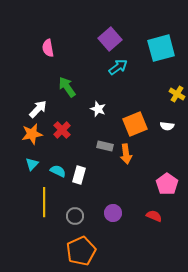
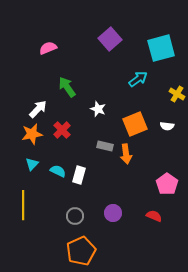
pink semicircle: rotated 78 degrees clockwise
cyan arrow: moved 20 px right, 12 px down
yellow line: moved 21 px left, 3 px down
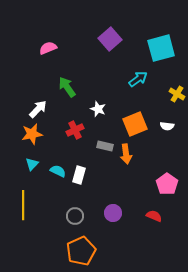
red cross: moved 13 px right; rotated 18 degrees clockwise
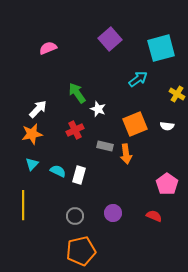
green arrow: moved 10 px right, 6 px down
orange pentagon: rotated 12 degrees clockwise
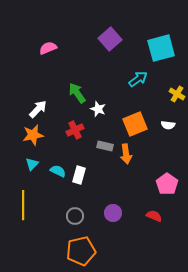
white semicircle: moved 1 px right, 1 px up
orange star: moved 1 px right, 1 px down
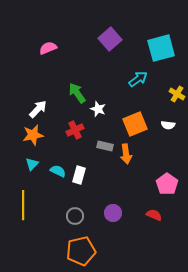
red semicircle: moved 1 px up
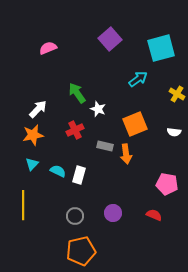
white semicircle: moved 6 px right, 7 px down
pink pentagon: rotated 25 degrees counterclockwise
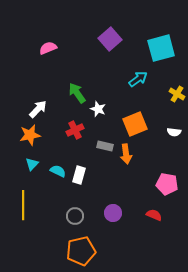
orange star: moved 3 px left
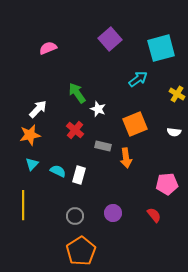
red cross: rotated 24 degrees counterclockwise
gray rectangle: moved 2 px left
orange arrow: moved 4 px down
pink pentagon: rotated 15 degrees counterclockwise
red semicircle: rotated 28 degrees clockwise
orange pentagon: rotated 20 degrees counterclockwise
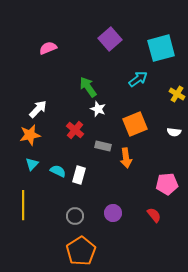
green arrow: moved 11 px right, 6 px up
